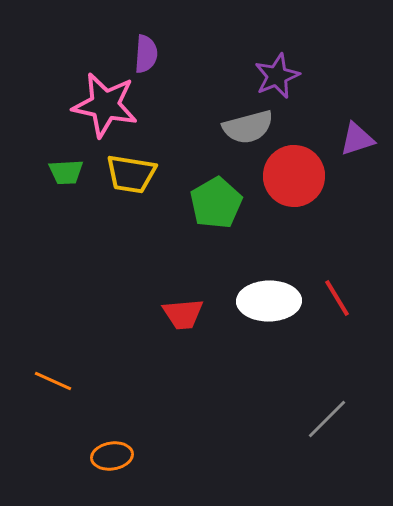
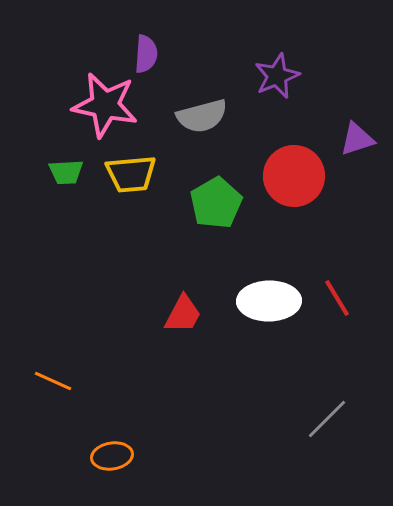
gray semicircle: moved 46 px left, 11 px up
yellow trapezoid: rotated 14 degrees counterclockwise
red trapezoid: rotated 57 degrees counterclockwise
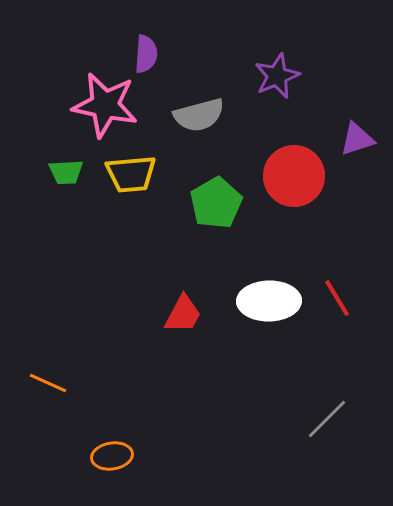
gray semicircle: moved 3 px left, 1 px up
orange line: moved 5 px left, 2 px down
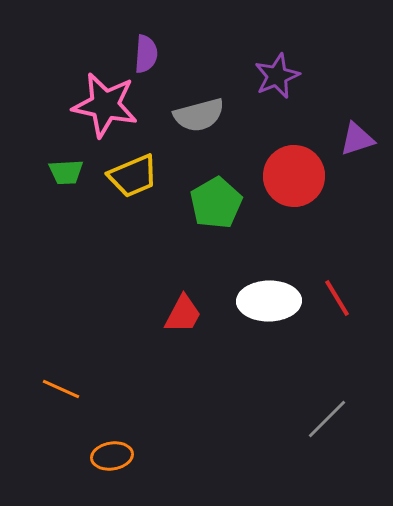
yellow trapezoid: moved 2 px right, 2 px down; rotated 18 degrees counterclockwise
orange line: moved 13 px right, 6 px down
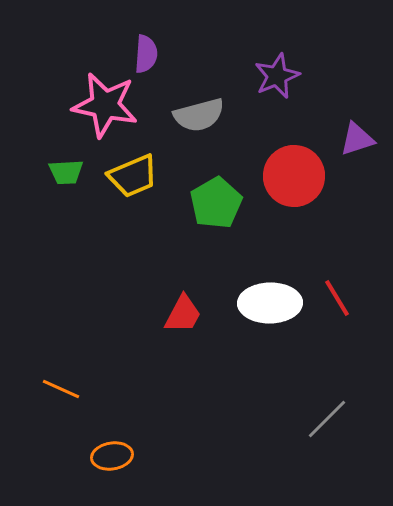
white ellipse: moved 1 px right, 2 px down
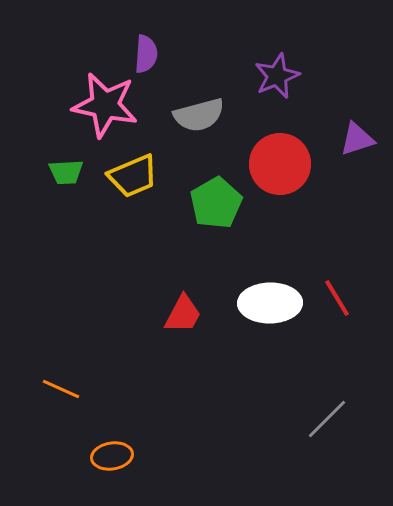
red circle: moved 14 px left, 12 px up
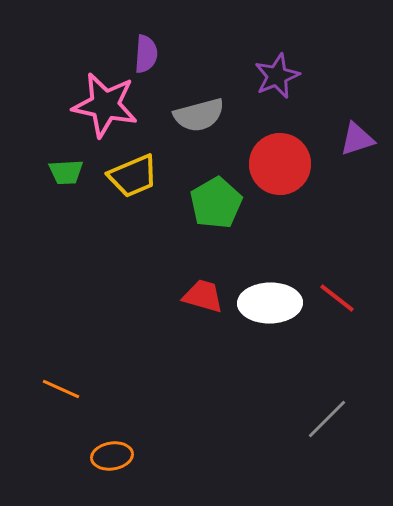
red line: rotated 21 degrees counterclockwise
red trapezoid: moved 20 px right, 18 px up; rotated 102 degrees counterclockwise
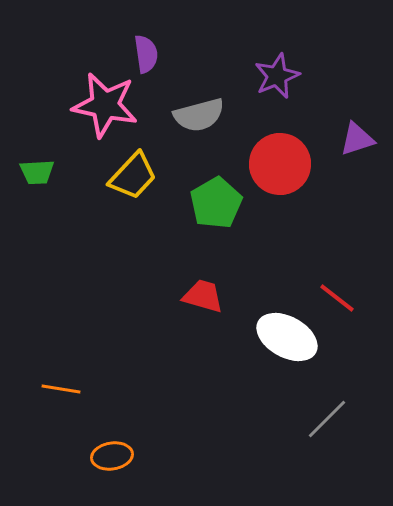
purple semicircle: rotated 12 degrees counterclockwise
green trapezoid: moved 29 px left
yellow trapezoid: rotated 24 degrees counterclockwise
white ellipse: moved 17 px right, 34 px down; rotated 30 degrees clockwise
orange line: rotated 15 degrees counterclockwise
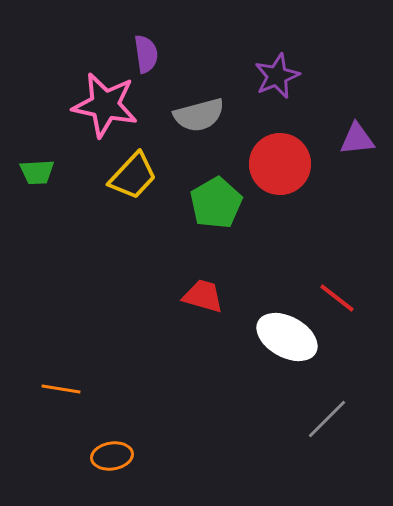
purple triangle: rotated 12 degrees clockwise
